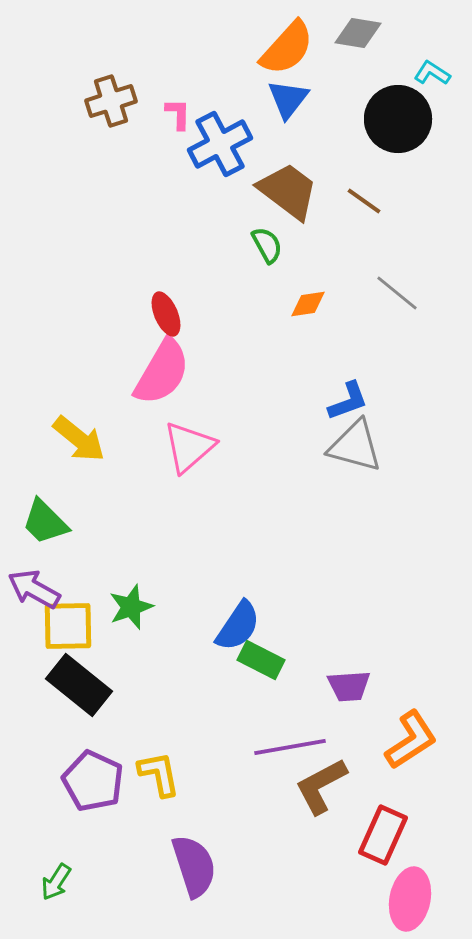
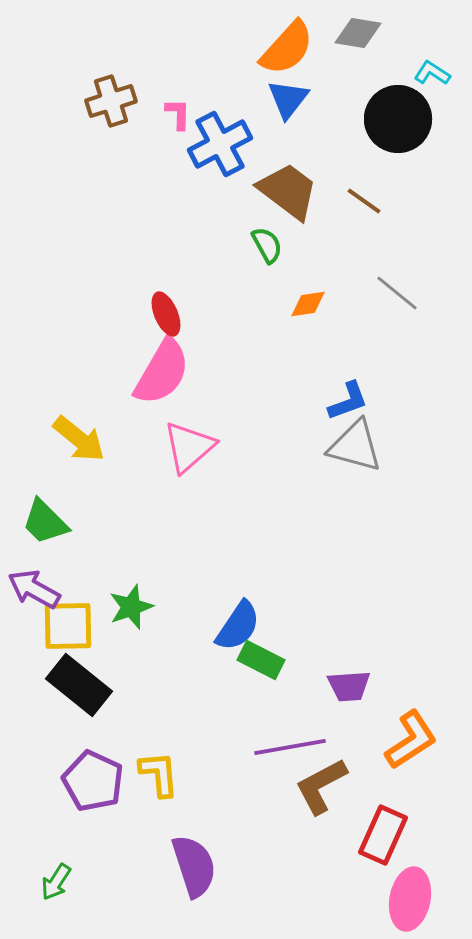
yellow L-shape: rotated 6 degrees clockwise
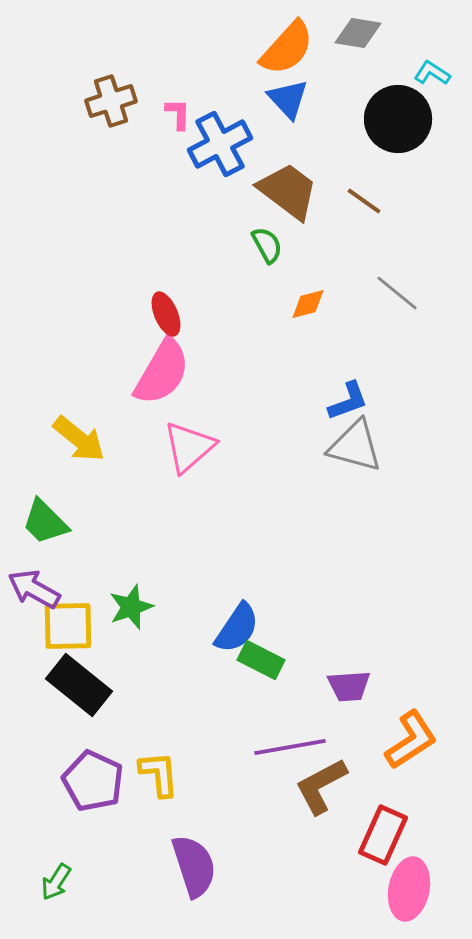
blue triangle: rotated 21 degrees counterclockwise
orange diamond: rotated 6 degrees counterclockwise
blue semicircle: moved 1 px left, 2 px down
pink ellipse: moved 1 px left, 10 px up
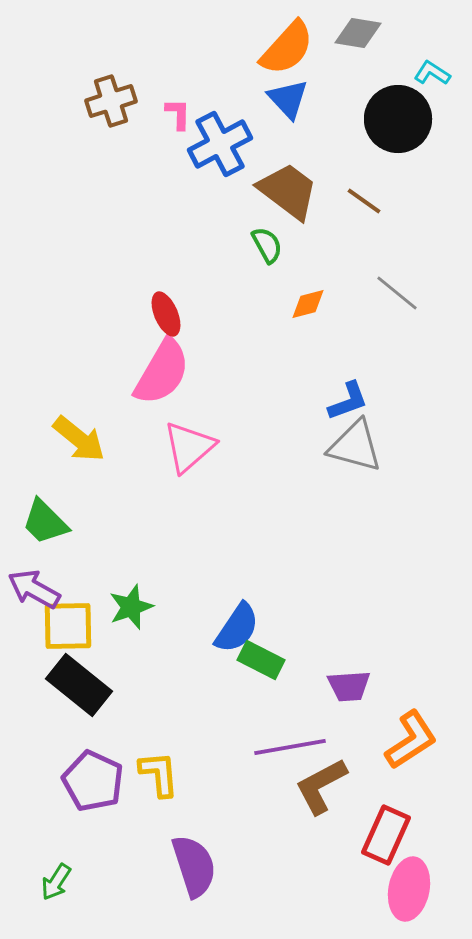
red rectangle: moved 3 px right
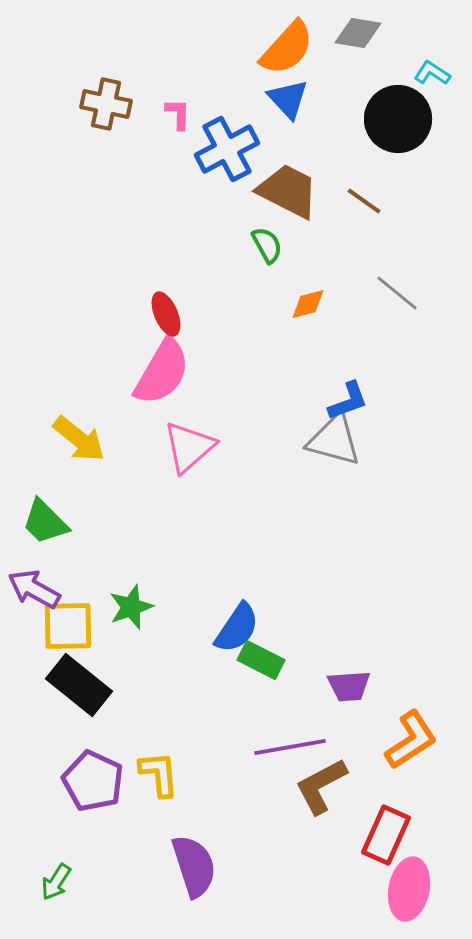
brown cross: moved 5 px left, 3 px down; rotated 30 degrees clockwise
blue cross: moved 7 px right, 5 px down
brown trapezoid: rotated 10 degrees counterclockwise
gray triangle: moved 21 px left, 6 px up
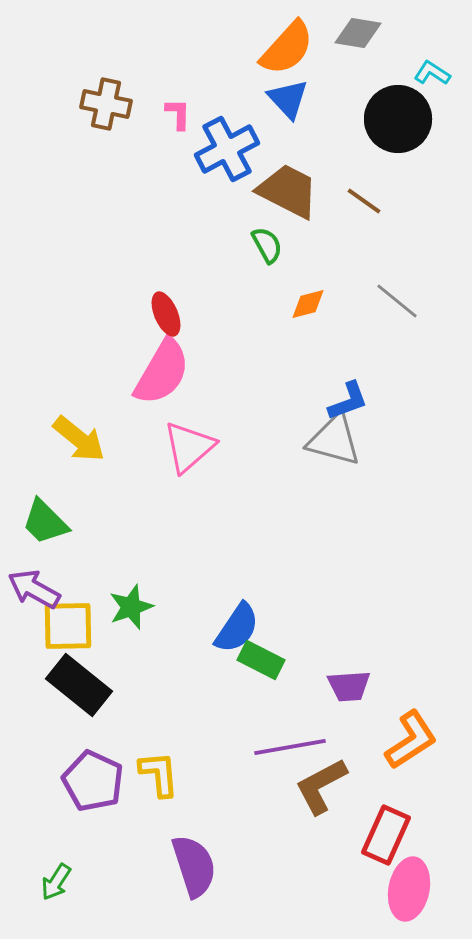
gray line: moved 8 px down
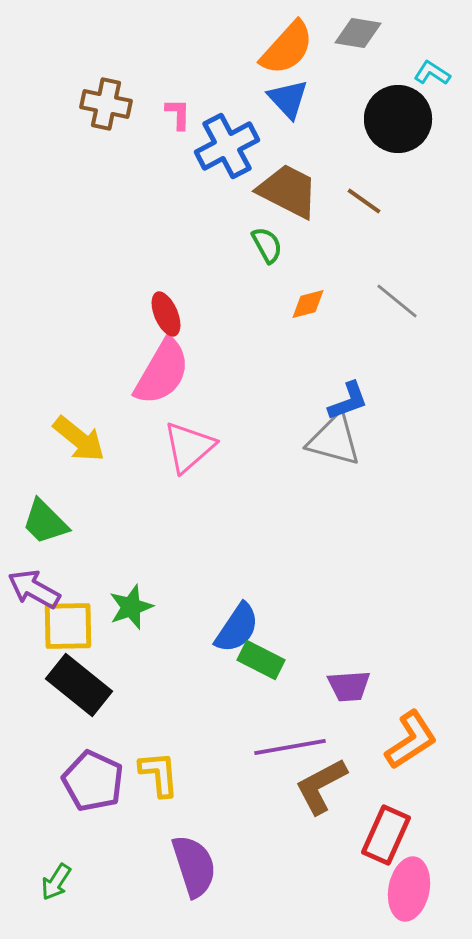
blue cross: moved 3 px up
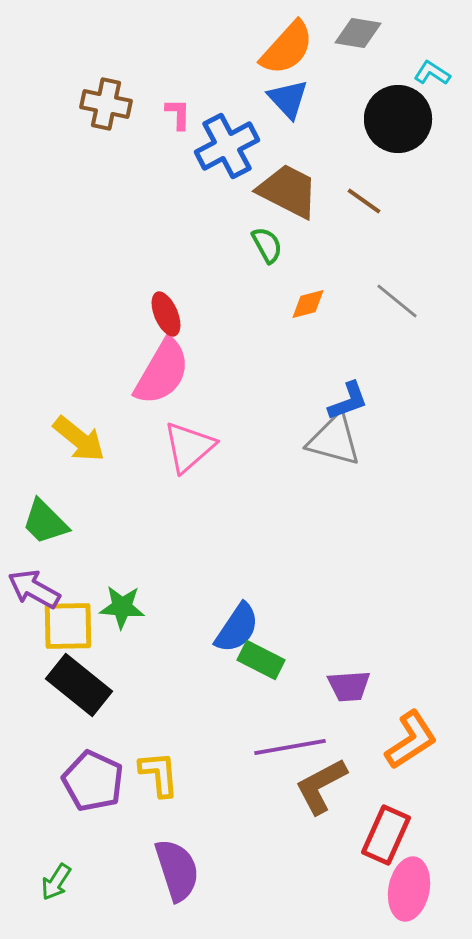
green star: moved 9 px left; rotated 24 degrees clockwise
purple semicircle: moved 17 px left, 4 px down
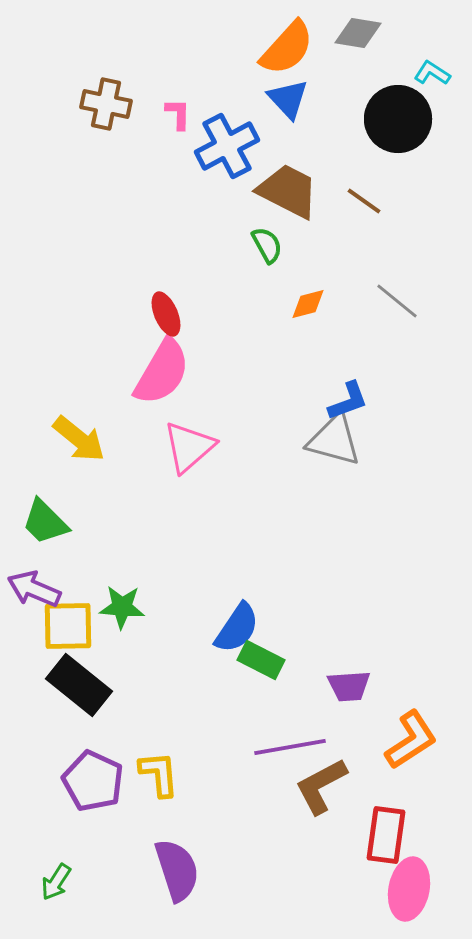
purple arrow: rotated 6 degrees counterclockwise
red rectangle: rotated 16 degrees counterclockwise
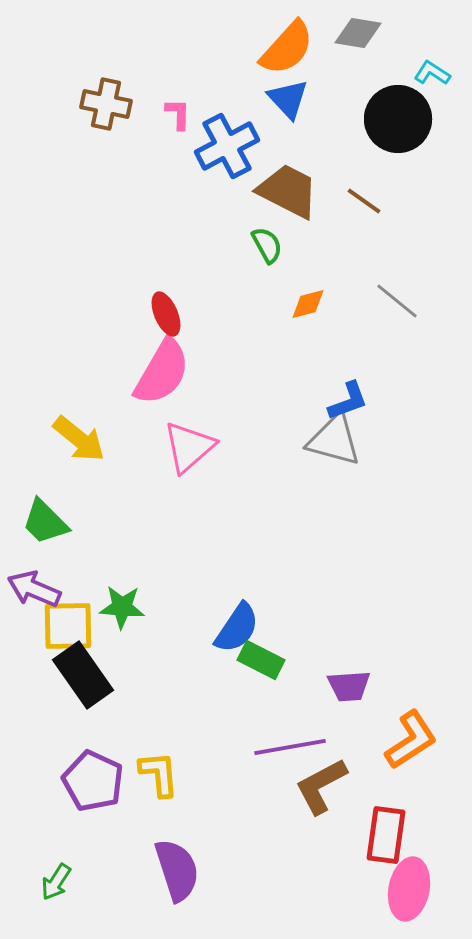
black rectangle: moved 4 px right, 10 px up; rotated 16 degrees clockwise
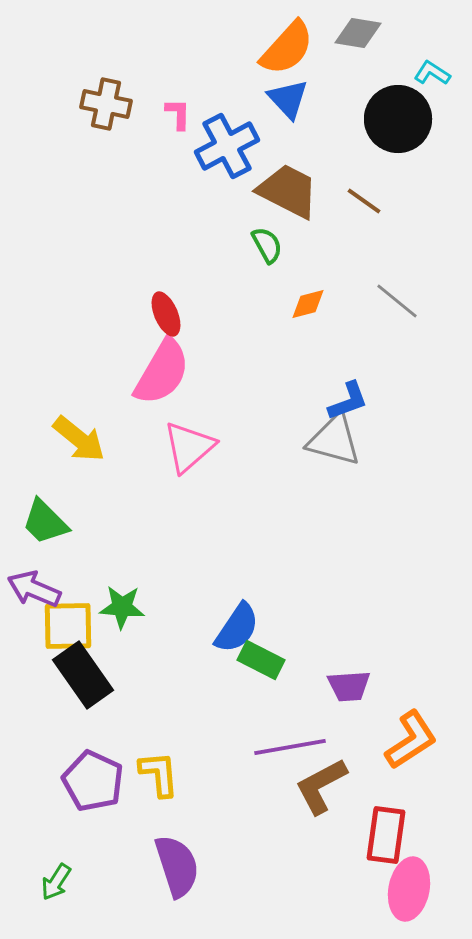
purple semicircle: moved 4 px up
